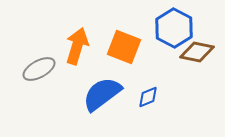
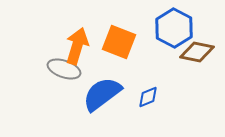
orange square: moved 5 px left, 5 px up
gray ellipse: moved 25 px right; rotated 48 degrees clockwise
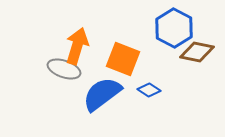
orange square: moved 4 px right, 17 px down
blue diamond: moved 1 px right, 7 px up; rotated 55 degrees clockwise
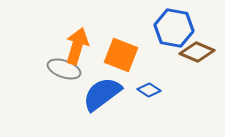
blue hexagon: rotated 18 degrees counterclockwise
brown diamond: rotated 12 degrees clockwise
orange square: moved 2 px left, 4 px up
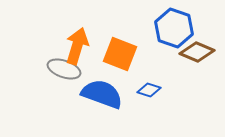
blue hexagon: rotated 9 degrees clockwise
orange square: moved 1 px left, 1 px up
blue diamond: rotated 15 degrees counterclockwise
blue semicircle: rotated 57 degrees clockwise
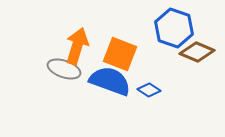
blue diamond: rotated 15 degrees clockwise
blue semicircle: moved 8 px right, 13 px up
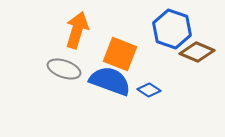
blue hexagon: moved 2 px left, 1 px down
orange arrow: moved 16 px up
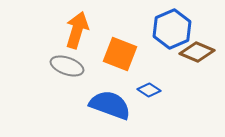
blue hexagon: rotated 18 degrees clockwise
gray ellipse: moved 3 px right, 3 px up
blue semicircle: moved 24 px down
